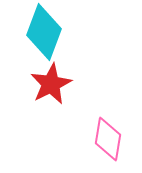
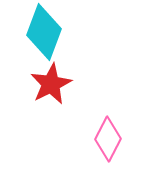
pink diamond: rotated 18 degrees clockwise
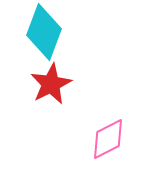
pink diamond: rotated 36 degrees clockwise
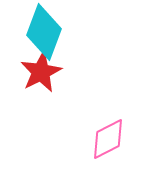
red star: moved 10 px left, 12 px up
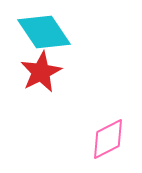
cyan diamond: rotated 54 degrees counterclockwise
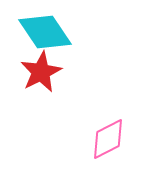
cyan diamond: moved 1 px right
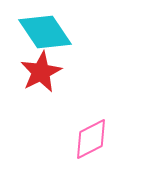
pink diamond: moved 17 px left
